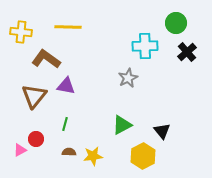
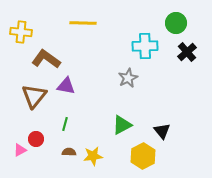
yellow line: moved 15 px right, 4 px up
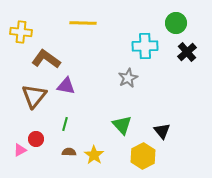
green triangle: rotated 45 degrees counterclockwise
yellow star: moved 1 px right, 1 px up; rotated 30 degrees counterclockwise
